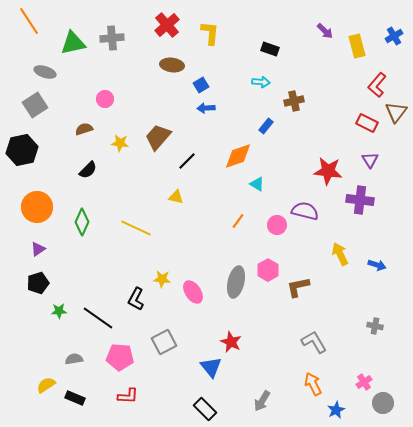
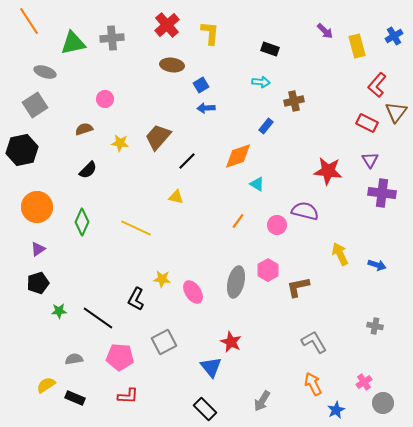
purple cross at (360, 200): moved 22 px right, 7 px up
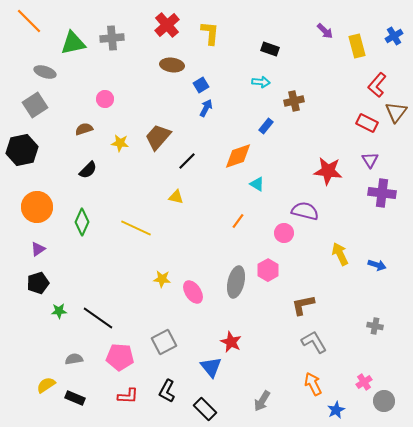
orange line at (29, 21): rotated 12 degrees counterclockwise
blue arrow at (206, 108): rotated 120 degrees clockwise
pink circle at (277, 225): moved 7 px right, 8 px down
brown L-shape at (298, 287): moved 5 px right, 18 px down
black L-shape at (136, 299): moved 31 px right, 92 px down
gray circle at (383, 403): moved 1 px right, 2 px up
